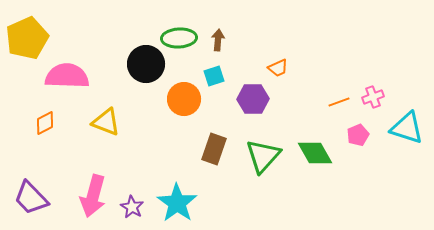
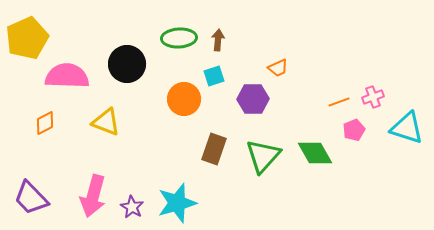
black circle: moved 19 px left
pink pentagon: moved 4 px left, 5 px up
cyan star: rotated 21 degrees clockwise
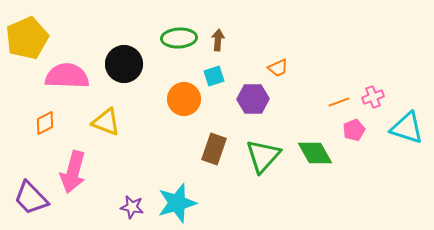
black circle: moved 3 px left
pink arrow: moved 20 px left, 24 px up
purple star: rotated 20 degrees counterclockwise
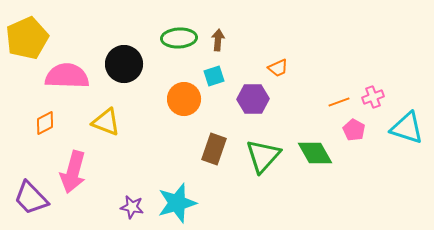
pink pentagon: rotated 20 degrees counterclockwise
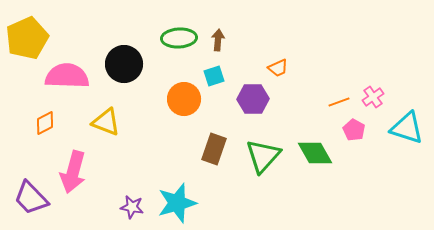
pink cross: rotated 15 degrees counterclockwise
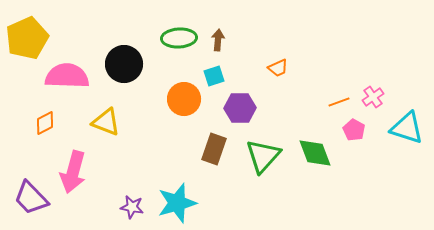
purple hexagon: moved 13 px left, 9 px down
green diamond: rotated 9 degrees clockwise
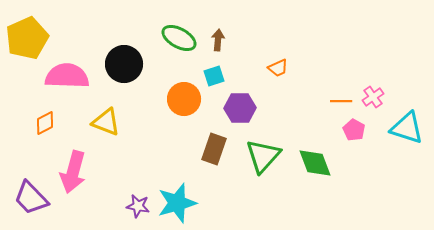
green ellipse: rotated 32 degrees clockwise
orange line: moved 2 px right, 1 px up; rotated 20 degrees clockwise
green diamond: moved 10 px down
purple star: moved 6 px right, 1 px up
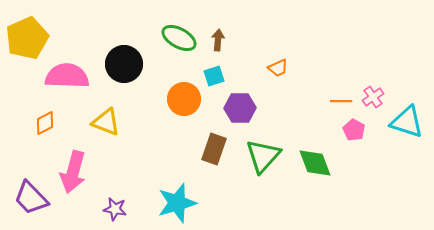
cyan triangle: moved 6 px up
purple star: moved 23 px left, 3 px down
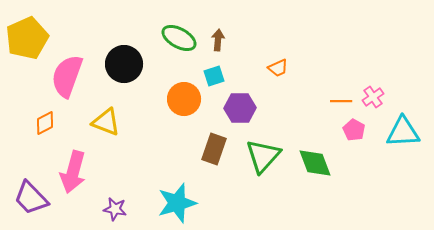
pink semicircle: rotated 72 degrees counterclockwise
cyan triangle: moved 4 px left, 10 px down; rotated 21 degrees counterclockwise
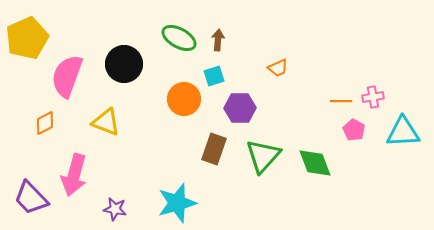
pink cross: rotated 25 degrees clockwise
pink arrow: moved 1 px right, 3 px down
